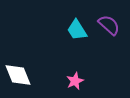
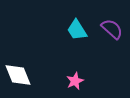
purple semicircle: moved 3 px right, 4 px down
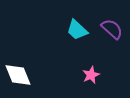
cyan trapezoid: rotated 15 degrees counterclockwise
pink star: moved 16 px right, 6 px up
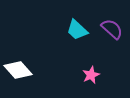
white diamond: moved 5 px up; rotated 20 degrees counterclockwise
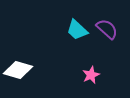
purple semicircle: moved 5 px left
white diamond: rotated 32 degrees counterclockwise
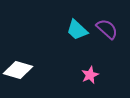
pink star: moved 1 px left
